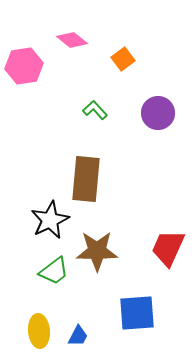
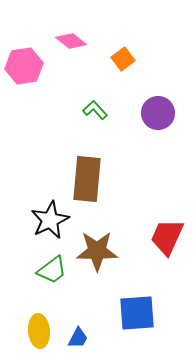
pink diamond: moved 1 px left, 1 px down
brown rectangle: moved 1 px right
red trapezoid: moved 1 px left, 11 px up
green trapezoid: moved 2 px left, 1 px up
blue trapezoid: moved 2 px down
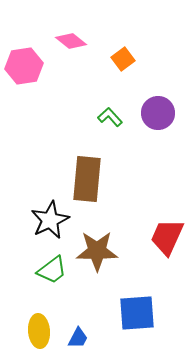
green L-shape: moved 15 px right, 7 px down
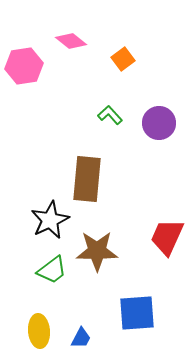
purple circle: moved 1 px right, 10 px down
green L-shape: moved 2 px up
blue trapezoid: moved 3 px right
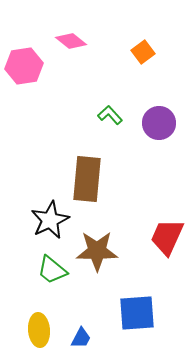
orange square: moved 20 px right, 7 px up
green trapezoid: rotated 76 degrees clockwise
yellow ellipse: moved 1 px up
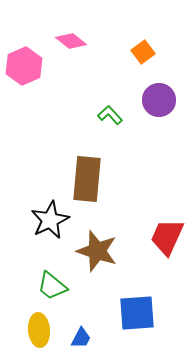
pink hexagon: rotated 15 degrees counterclockwise
purple circle: moved 23 px up
brown star: rotated 18 degrees clockwise
green trapezoid: moved 16 px down
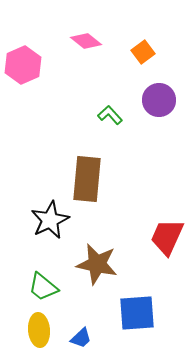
pink diamond: moved 15 px right
pink hexagon: moved 1 px left, 1 px up
brown star: moved 13 px down; rotated 6 degrees counterclockwise
green trapezoid: moved 9 px left, 1 px down
blue trapezoid: rotated 20 degrees clockwise
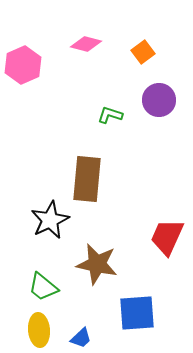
pink diamond: moved 3 px down; rotated 24 degrees counterclockwise
green L-shape: rotated 30 degrees counterclockwise
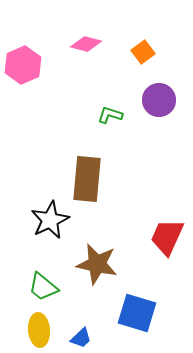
blue square: rotated 21 degrees clockwise
